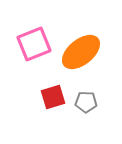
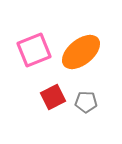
pink square: moved 6 px down
red square: rotated 10 degrees counterclockwise
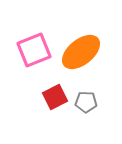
red square: moved 2 px right
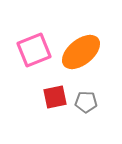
red square: rotated 15 degrees clockwise
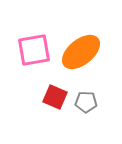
pink square: rotated 12 degrees clockwise
red square: rotated 35 degrees clockwise
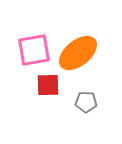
orange ellipse: moved 3 px left, 1 px down
red square: moved 7 px left, 12 px up; rotated 25 degrees counterclockwise
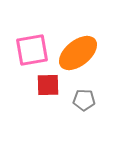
pink square: moved 2 px left
gray pentagon: moved 2 px left, 2 px up
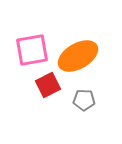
orange ellipse: moved 3 px down; rotated 9 degrees clockwise
red square: rotated 25 degrees counterclockwise
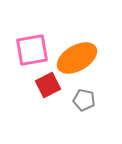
orange ellipse: moved 1 px left, 2 px down
gray pentagon: rotated 10 degrees clockwise
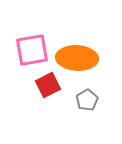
orange ellipse: rotated 33 degrees clockwise
gray pentagon: moved 3 px right; rotated 30 degrees clockwise
